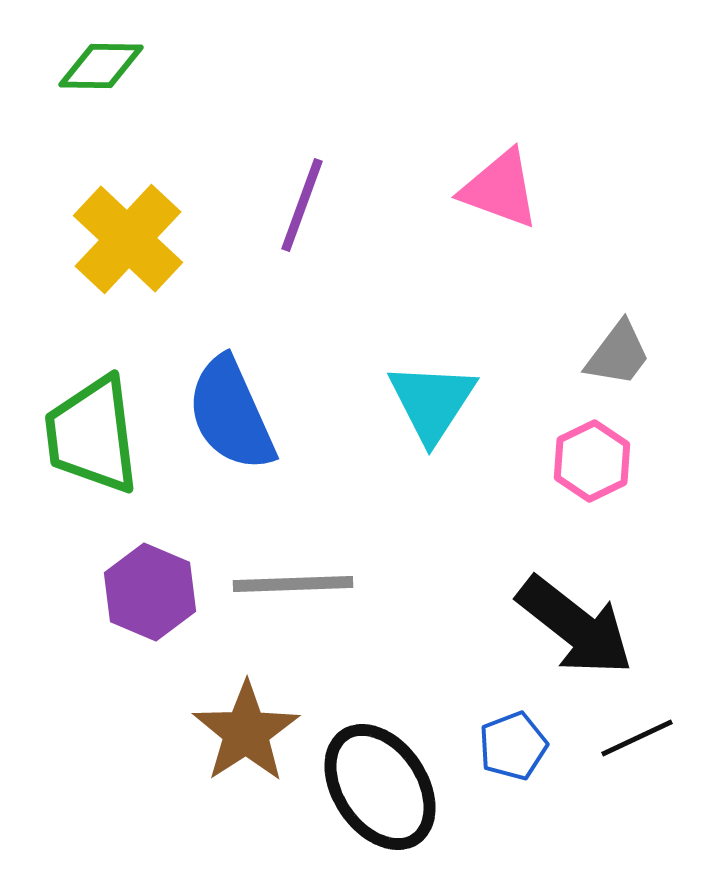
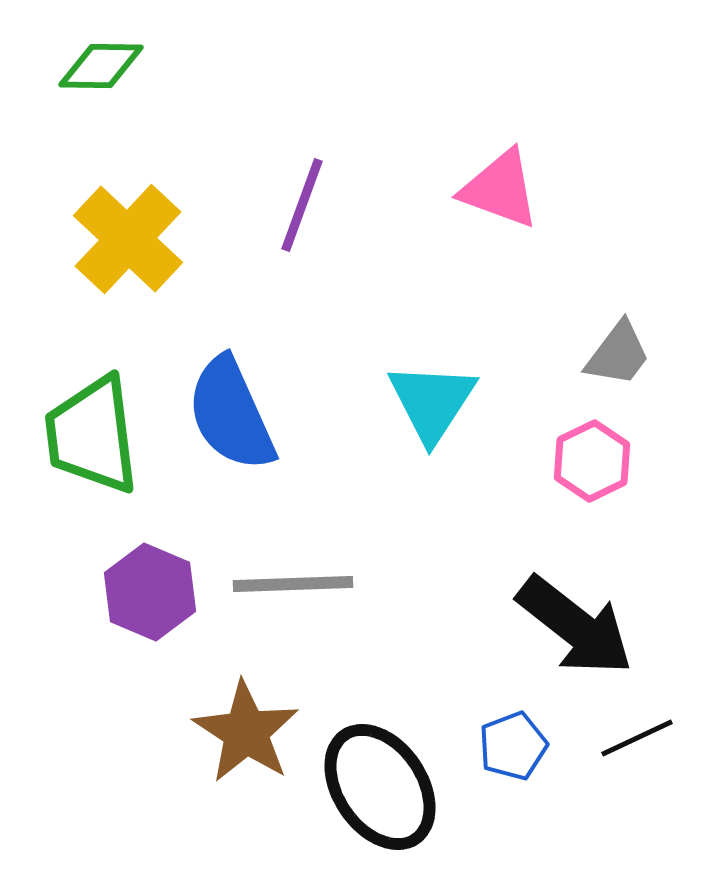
brown star: rotated 6 degrees counterclockwise
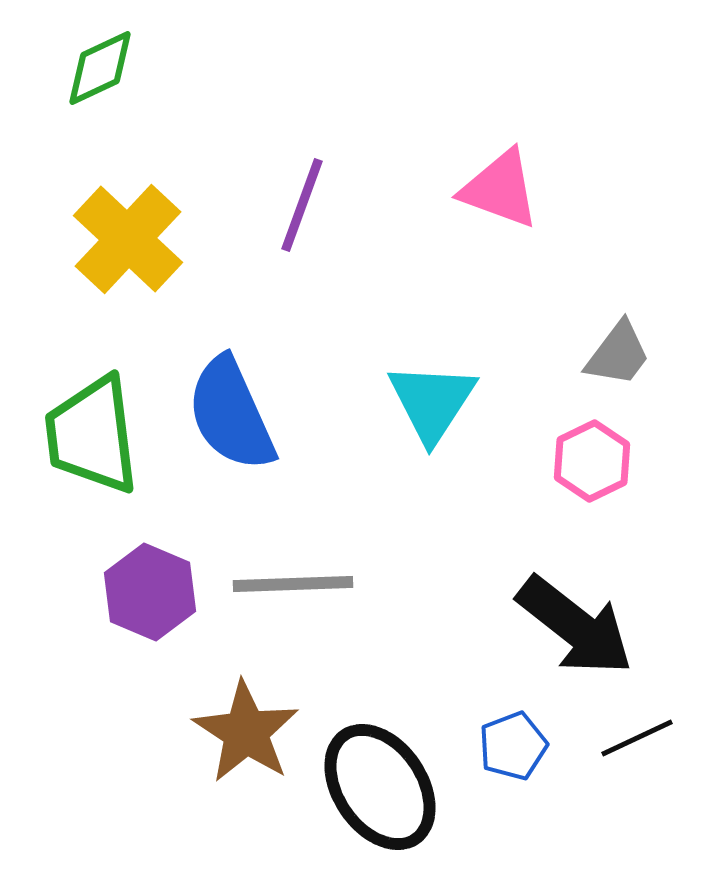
green diamond: moved 1 px left, 2 px down; rotated 26 degrees counterclockwise
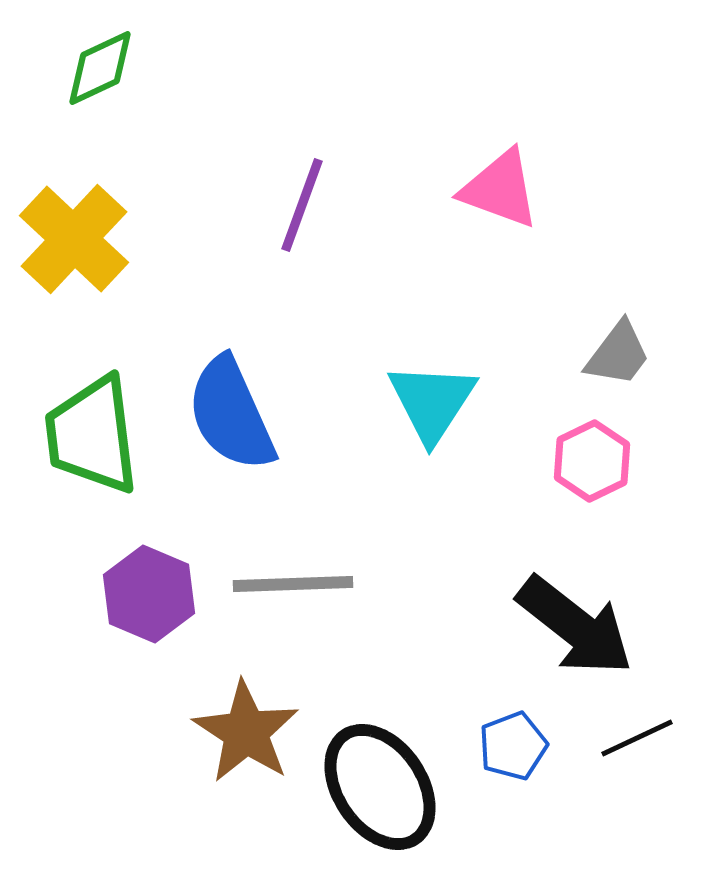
yellow cross: moved 54 px left
purple hexagon: moved 1 px left, 2 px down
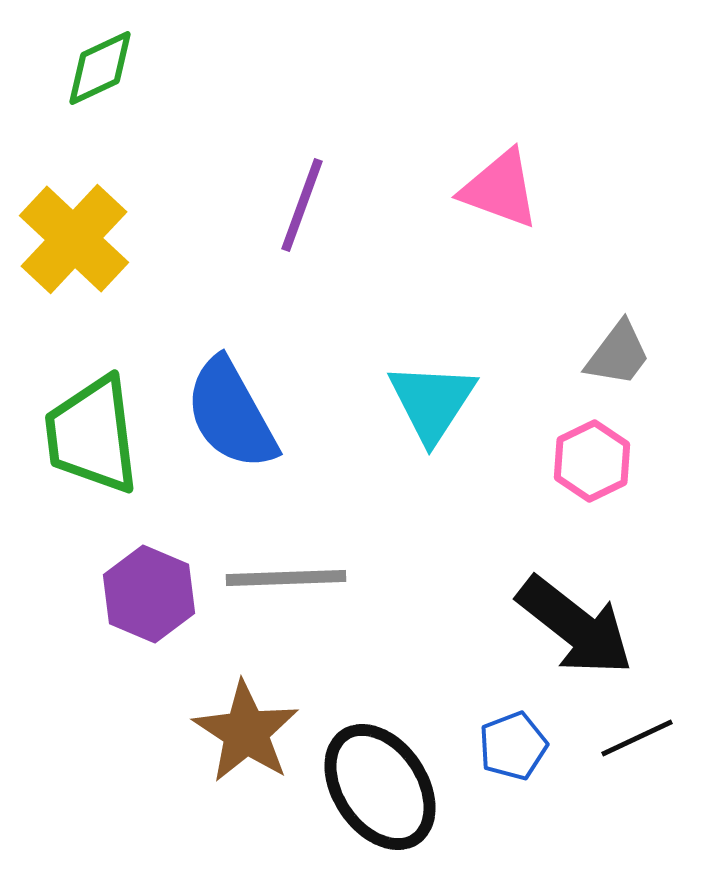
blue semicircle: rotated 5 degrees counterclockwise
gray line: moved 7 px left, 6 px up
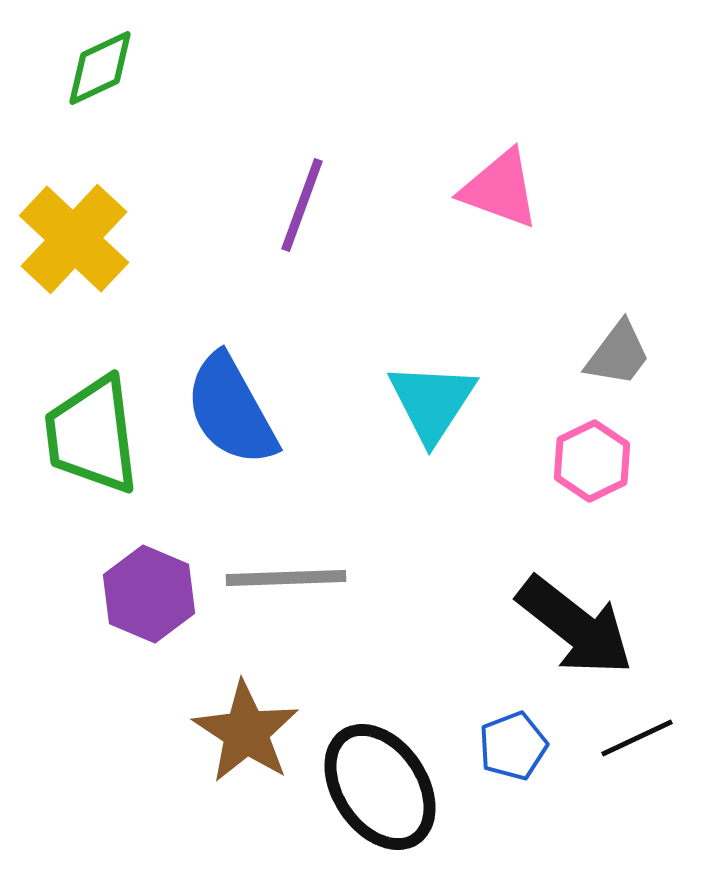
blue semicircle: moved 4 px up
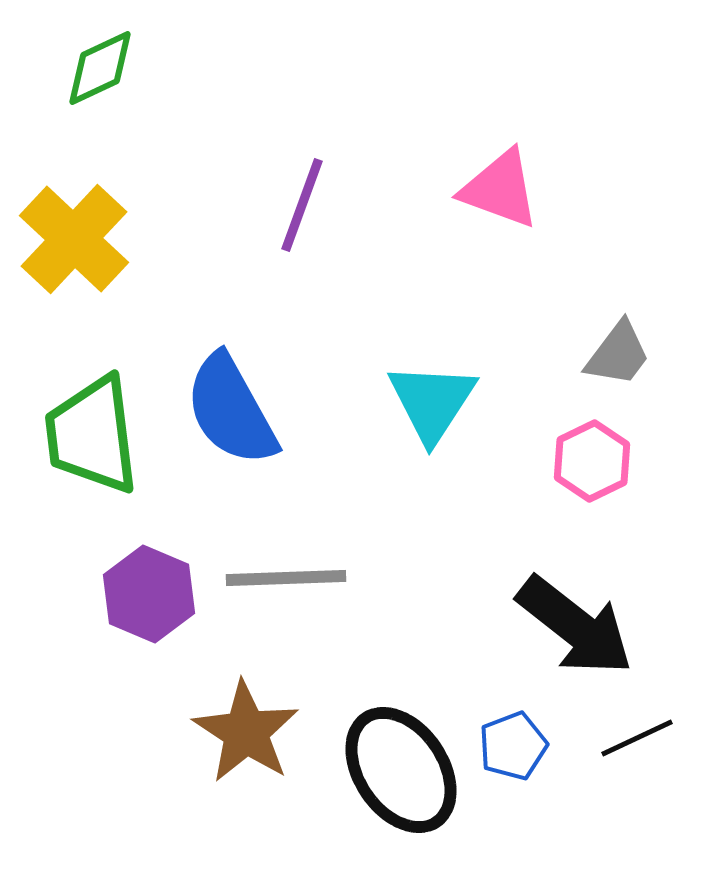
black ellipse: moved 21 px right, 17 px up
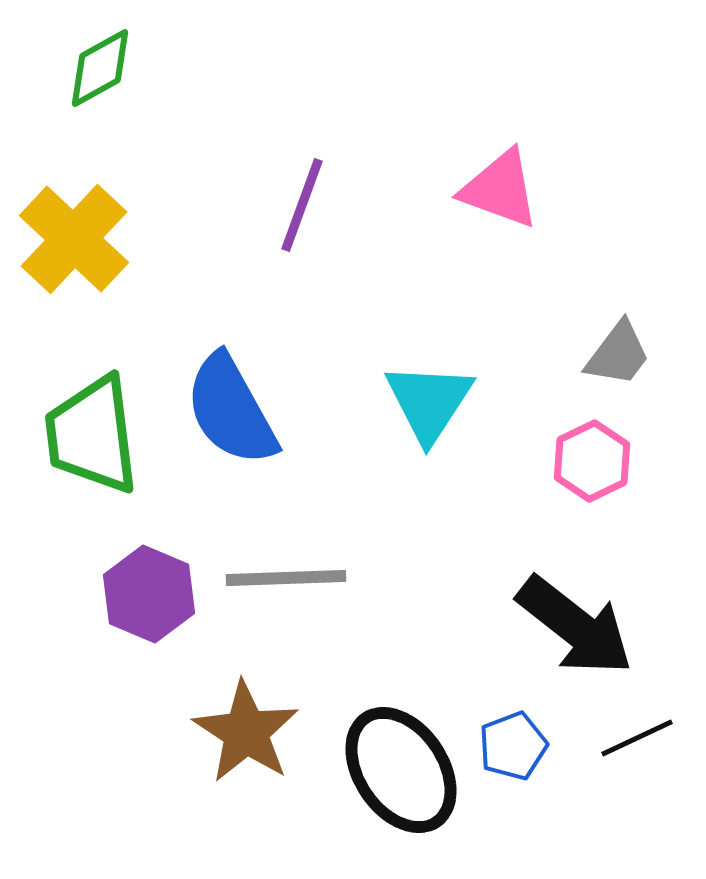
green diamond: rotated 4 degrees counterclockwise
cyan triangle: moved 3 px left
